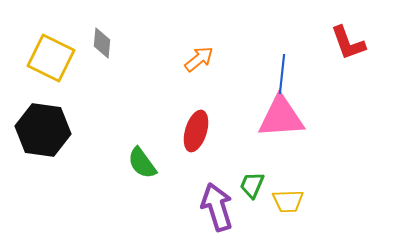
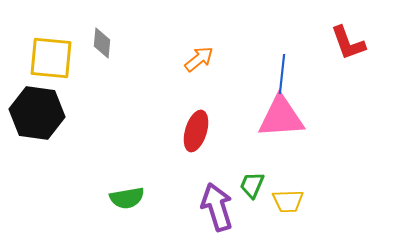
yellow square: rotated 21 degrees counterclockwise
black hexagon: moved 6 px left, 17 px up
green semicircle: moved 15 px left, 35 px down; rotated 64 degrees counterclockwise
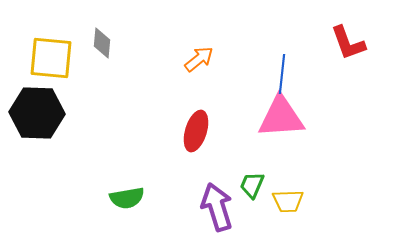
black hexagon: rotated 6 degrees counterclockwise
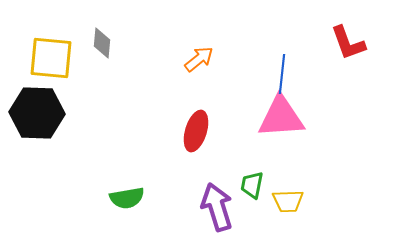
green trapezoid: rotated 12 degrees counterclockwise
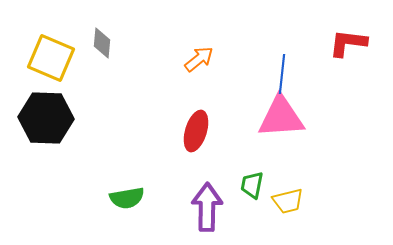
red L-shape: rotated 117 degrees clockwise
yellow square: rotated 18 degrees clockwise
black hexagon: moved 9 px right, 5 px down
yellow trapezoid: rotated 12 degrees counterclockwise
purple arrow: moved 10 px left; rotated 18 degrees clockwise
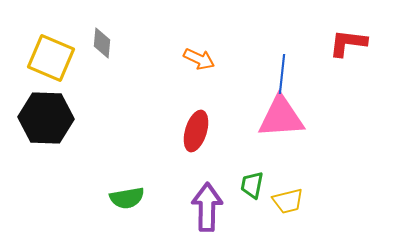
orange arrow: rotated 64 degrees clockwise
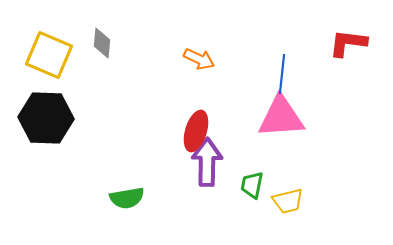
yellow square: moved 2 px left, 3 px up
purple arrow: moved 45 px up
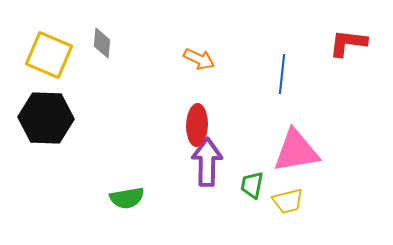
pink triangle: moved 15 px right, 34 px down; rotated 6 degrees counterclockwise
red ellipse: moved 1 px right, 6 px up; rotated 15 degrees counterclockwise
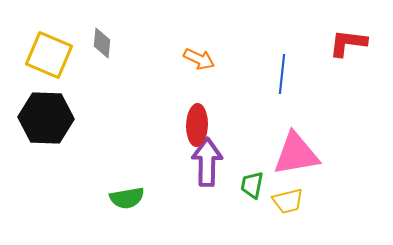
pink triangle: moved 3 px down
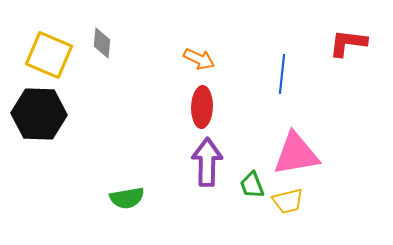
black hexagon: moved 7 px left, 4 px up
red ellipse: moved 5 px right, 18 px up
green trapezoid: rotated 32 degrees counterclockwise
